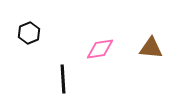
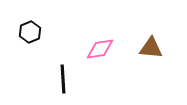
black hexagon: moved 1 px right, 1 px up
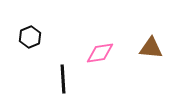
black hexagon: moved 5 px down
pink diamond: moved 4 px down
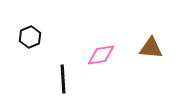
pink diamond: moved 1 px right, 2 px down
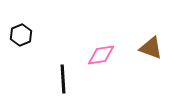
black hexagon: moved 9 px left, 2 px up
brown triangle: rotated 15 degrees clockwise
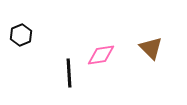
brown triangle: rotated 25 degrees clockwise
black line: moved 6 px right, 6 px up
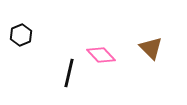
pink diamond: rotated 56 degrees clockwise
black line: rotated 16 degrees clockwise
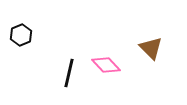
pink diamond: moved 5 px right, 10 px down
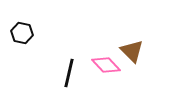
black hexagon: moved 1 px right, 2 px up; rotated 25 degrees counterclockwise
brown triangle: moved 19 px left, 3 px down
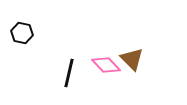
brown triangle: moved 8 px down
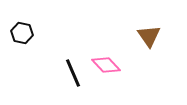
brown triangle: moved 17 px right, 23 px up; rotated 10 degrees clockwise
black line: moved 4 px right; rotated 36 degrees counterclockwise
